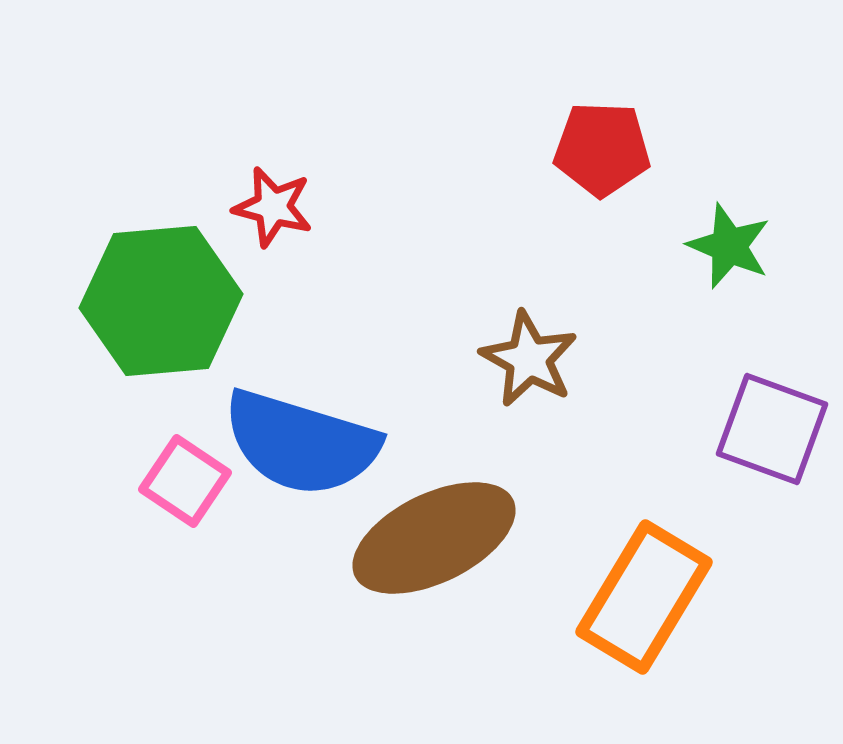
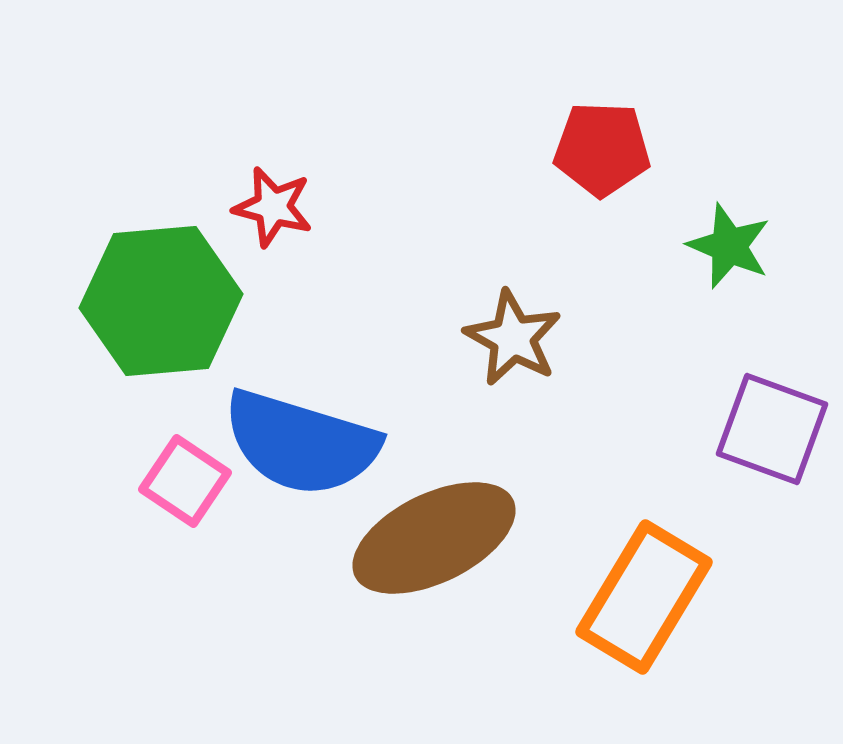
brown star: moved 16 px left, 21 px up
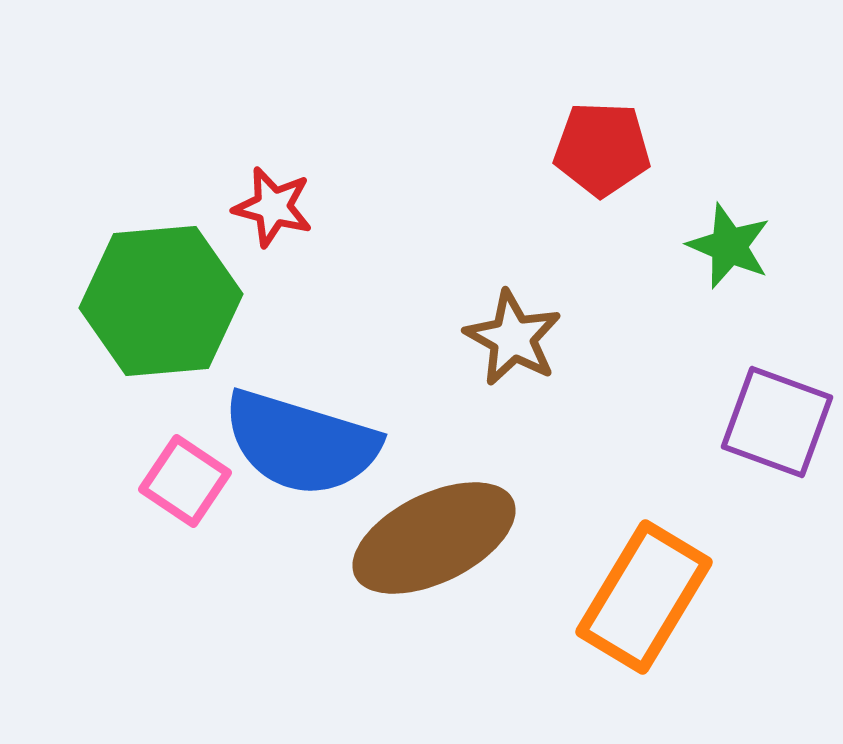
purple square: moved 5 px right, 7 px up
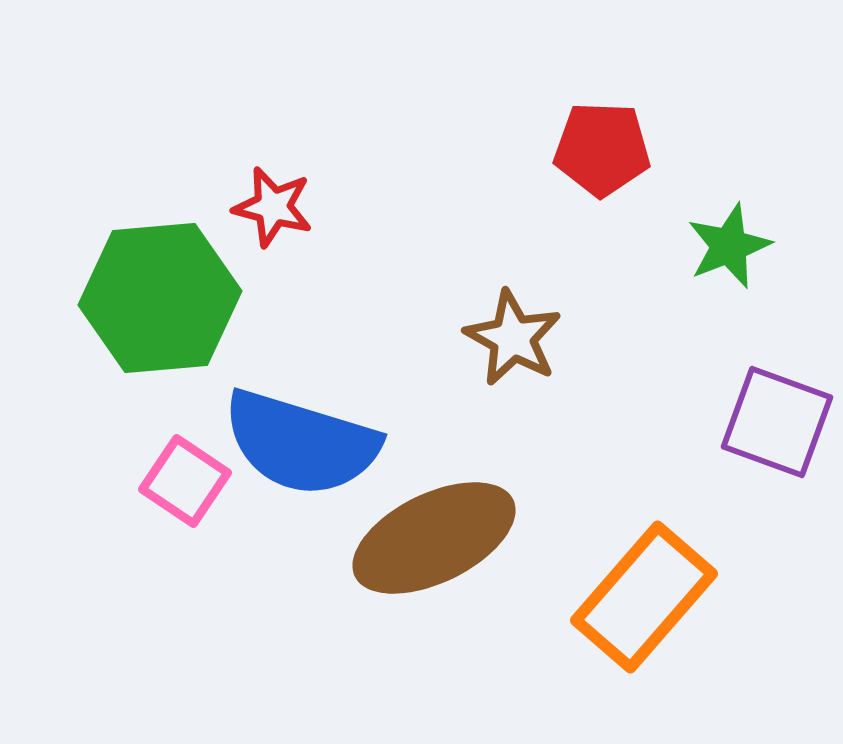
green star: rotated 28 degrees clockwise
green hexagon: moved 1 px left, 3 px up
orange rectangle: rotated 10 degrees clockwise
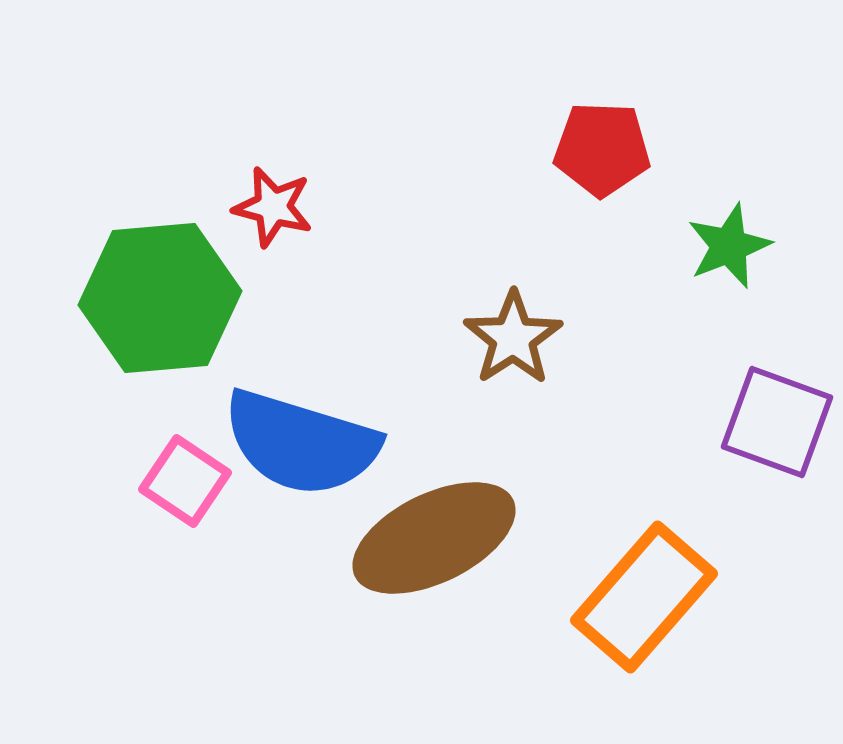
brown star: rotated 10 degrees clockwise
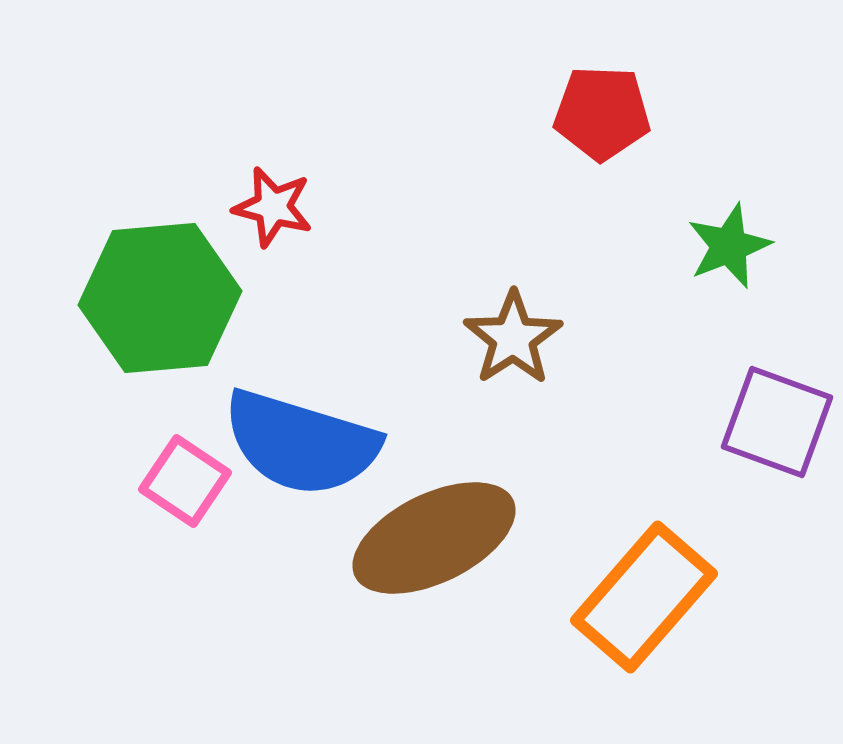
red pentagon: moved 36 px up
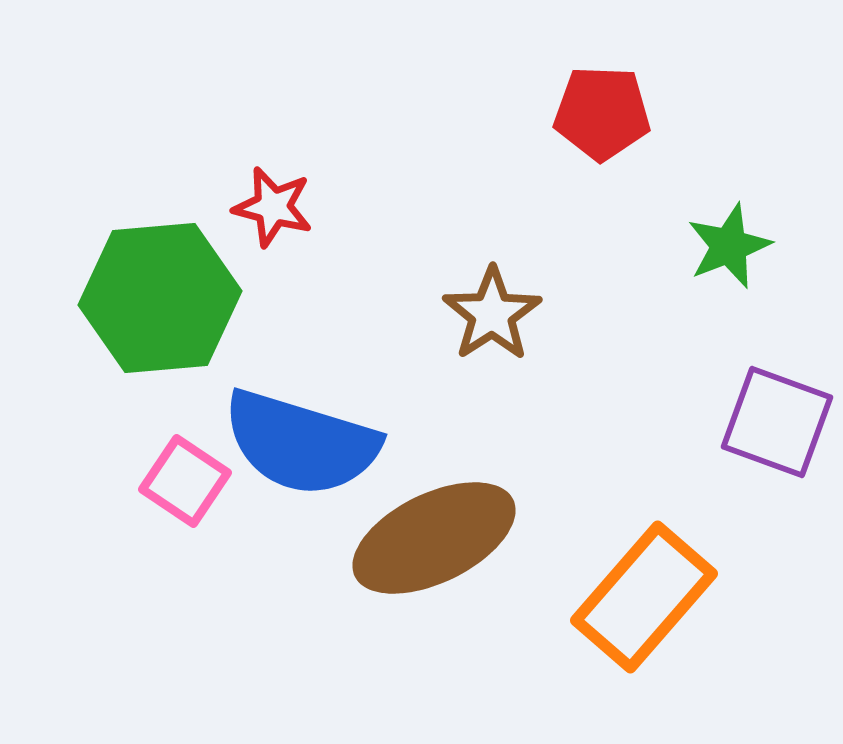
brown star: moved 21 px left, 24 px up
